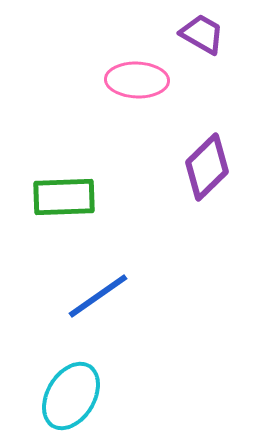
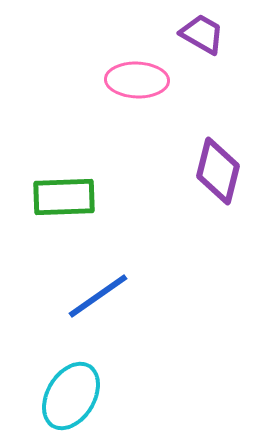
purple diamond: moved 11 px right, 4 px down; rotated 32 degrees counterclockwise
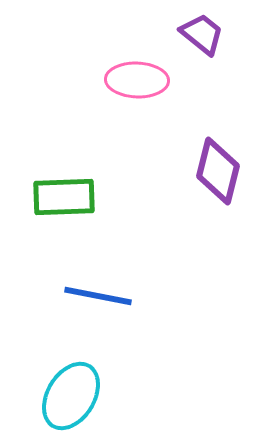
purple trapezoid: rotated 9 degrees clockwise
blue line: rotated 46 degrees clockwise
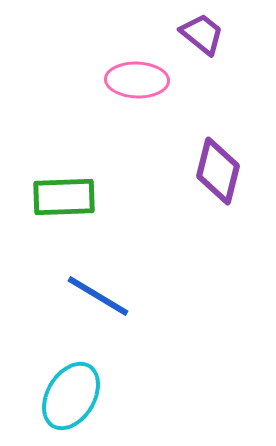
blue line: rotated 20 degrees clockwise
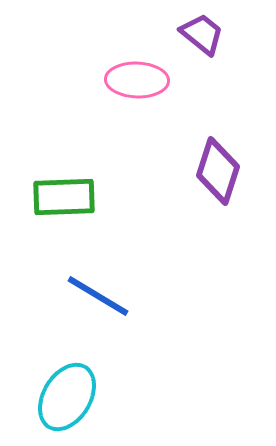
purple diamond: rotated 4 degrees clockwise
cyan ellipse: moved 4 px left, 1 px down
